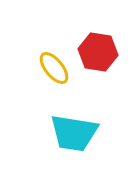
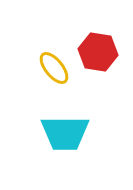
cyan trapezoid: moved 9 px left; rotated 9 degrees counterclockwise
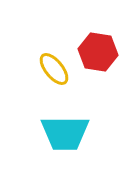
yellow ellipse: moved 1 px down
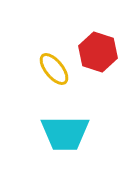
red hexagon: rotated 9 degrees clockwise
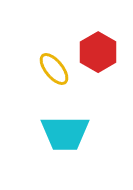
red hexagon: rotated 12 degrees clockwise
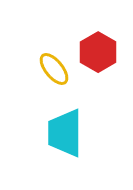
cyan trapezoid: rotated 90 degrees clockwise
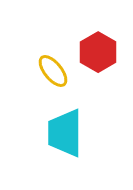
yellow ellipse: moved 1 px left, 2 px down
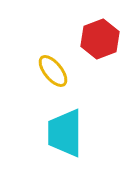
red hexagon: moved 2 px right, 13 px up; rotated 9 degrees clockwise
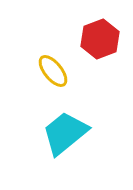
cyan trapezoid: rotated 51 degrees clockwise
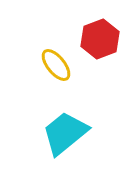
yellow ellipse: moved 3 px right, 6 px up
